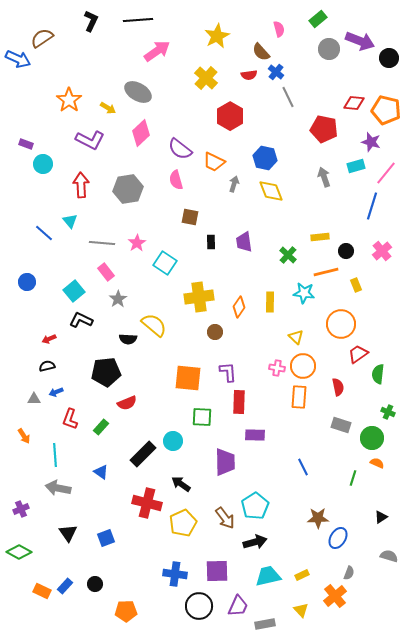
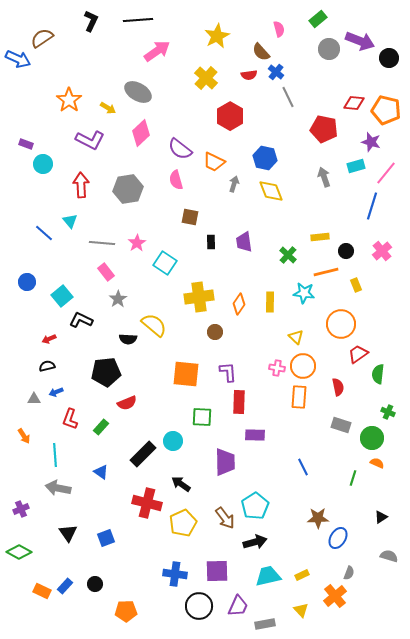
cyan square at (74, 291): moved 12 px left, 5 px down
orange diamond at (239, 307): moved 3 px up
orange square at (188, 378): moved 2 px left, 4 px up
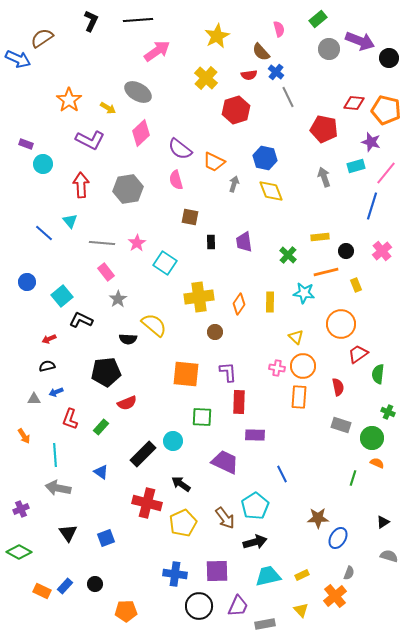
red hexagon at (230, 116): moved 6 px right, 6 px up; rotated 12 degrees clockwise
purple trapezoid at (225, 462): rotated 64 degrees counterclockwise
blue line at (303, 467): moved 21 px left, 7 px down
black triangle at (381, 517): moved 2 px right, 5 px down
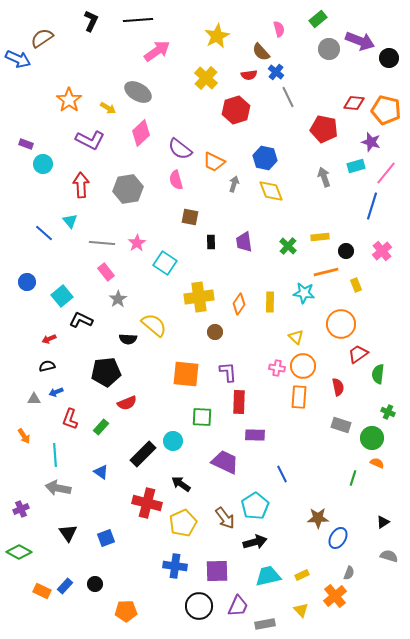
green cross at (288, 255): moved 9 px up
blue cross at (175, 574): moved 8 px up
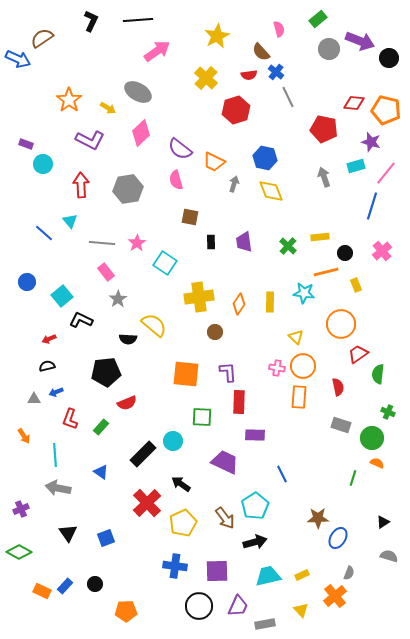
black circle at (346, 251): moved 1 px left, 2 px down
red cross at (147, 503): rotated 32 degrees clockwise
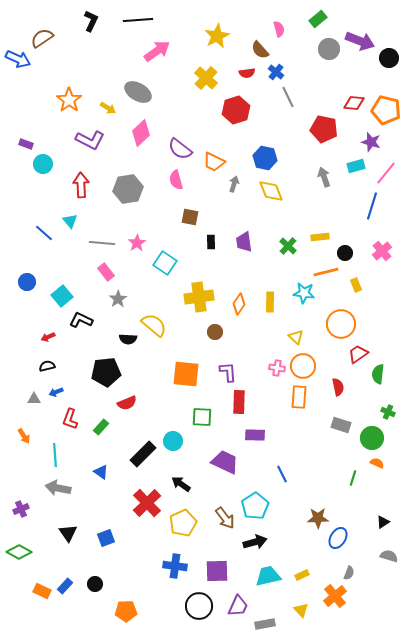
brown semicircle at (261, 52): moved 1 px left, 2 px up
red semicircle at (249, 75): moved 2 px left, 2 px up
red arrow at (49, 339): moved 1 px left, 2 px up
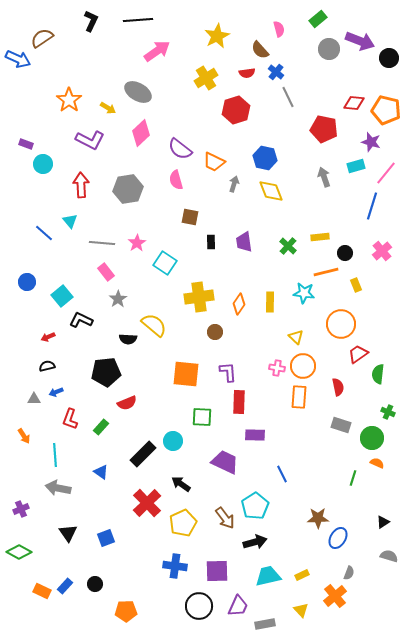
yellow cross at (206, 78): rotated 15 degrees clockwise
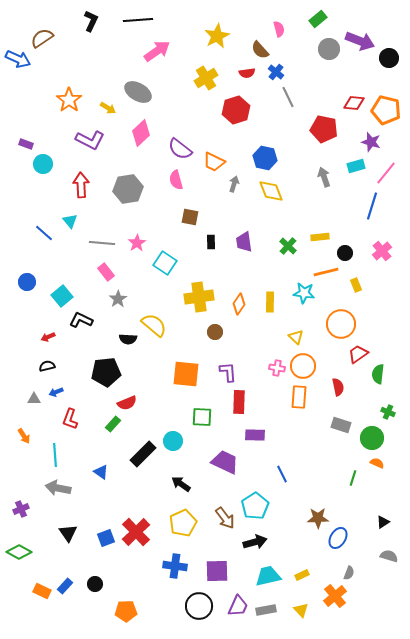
green rectangle at (101, 427): moved 12 px right, 3 px up
red cross at (147, 503): moved 11 px left, 29 px down
gray rectangle at (265, 624): moved 1 px right, 14 px up
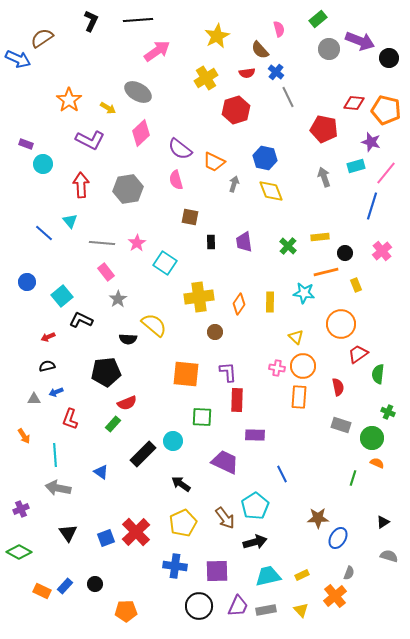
red rectangle at (239, 402): moved 2 px left, 2 px up
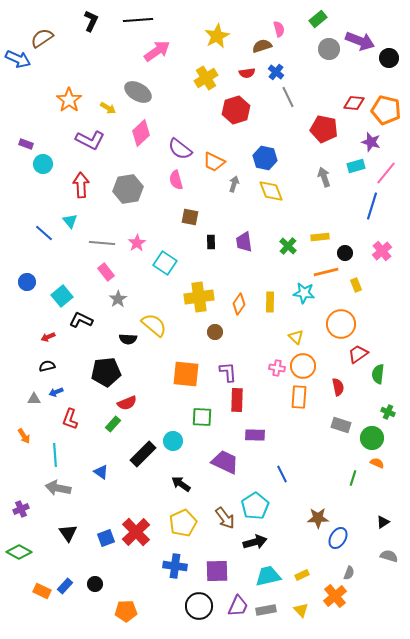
brown semicircle at (260, 50): moved 2 px right, 4 px up; rotated 114 degrees clockwise
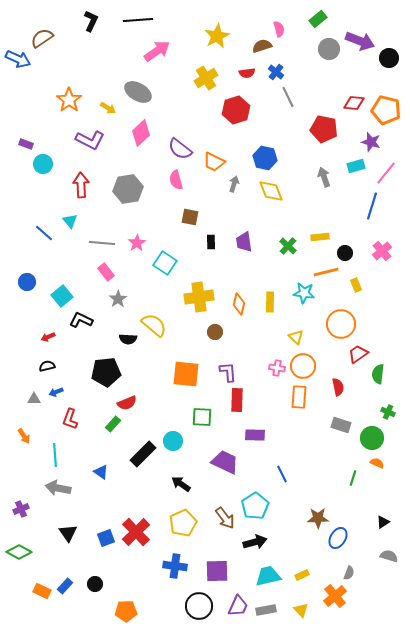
orange diamond at (239, 304): rotated 20 degrees counterclockwise
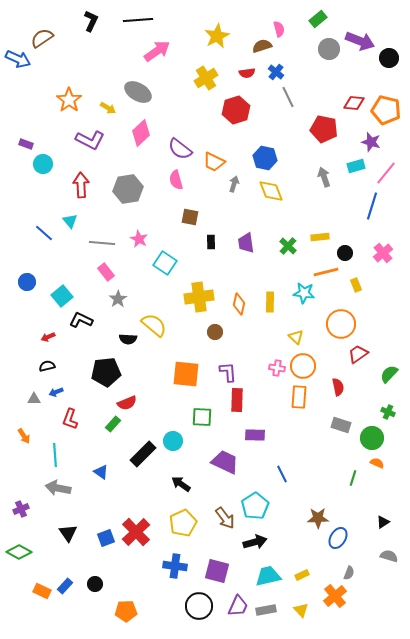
purple trapezoid at (244, 242): moved 2 px right, 1 px down
pink star at (137, 243): moved 2 px right, 4 px up; rotated 12 degrees counterclockwise
pink cross at (382, 251): moved 1 px right, 2 px down
green semicircle at (378, 374): moved 11 px right; rotated 36 degrees clockwise
purple square at (217, 571): rotated 15 degrees clockwise
